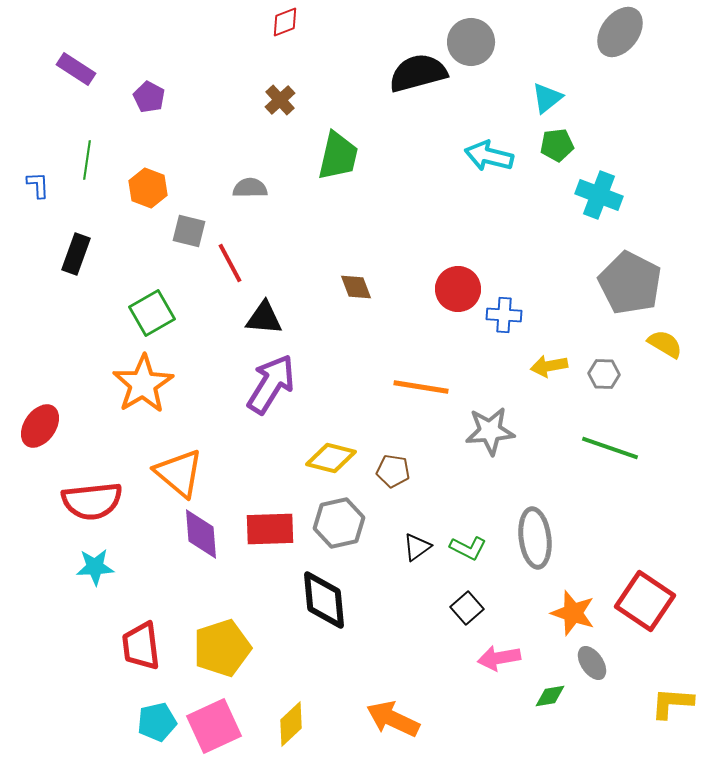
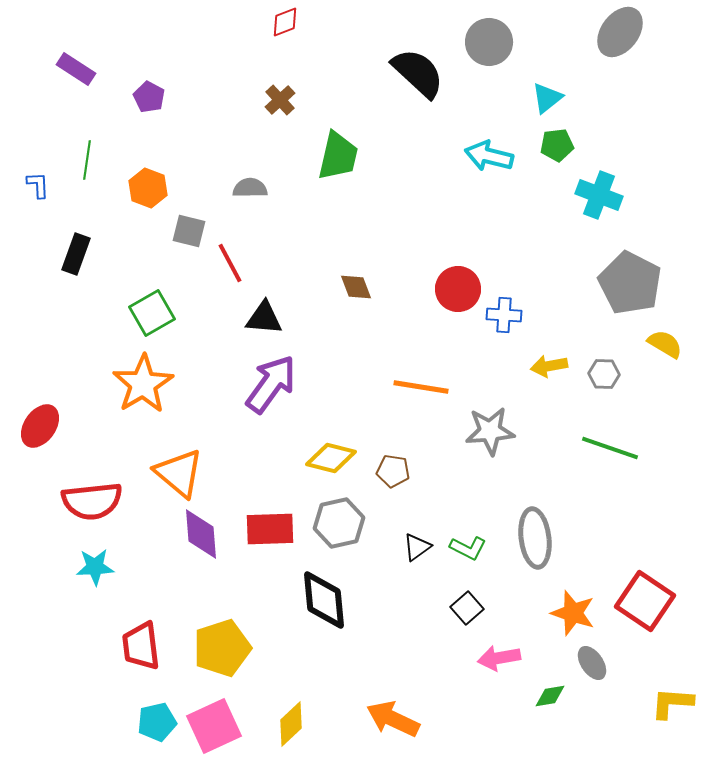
gray circle at (471, 42): moved 18 px right
black semicircle at (418, 73): rotated 58 degrees clockwise
purple arrow at (271, 384): rotated 4 degrees clockwise
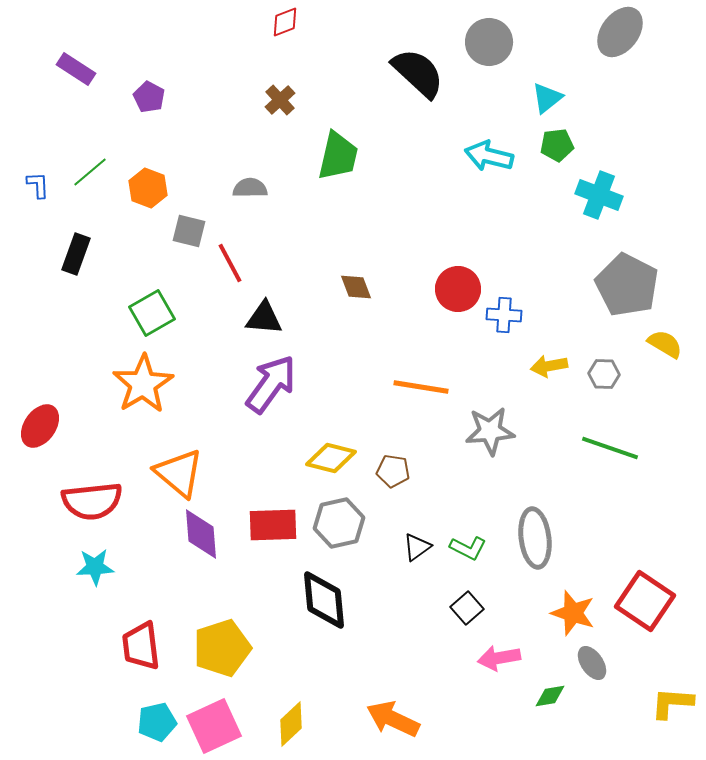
green line at (87, 160): moved 3 px right, 12 px down; rotated 42 degrees clockwise
gray pentagon at (630, 283): moved 3 px left, 2 px down
red rectangle at (270, 529): moved 3 px right, 4 px up
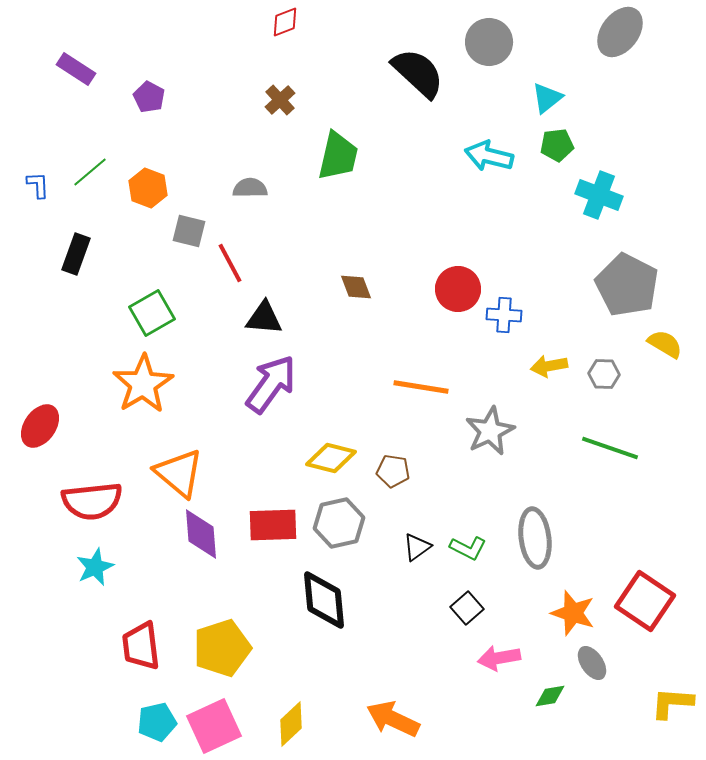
gray star at (490, 431): rotated 21 degrees counterclockwise
cyan star at (95, 567): rotated 21 degrees counterclockwise
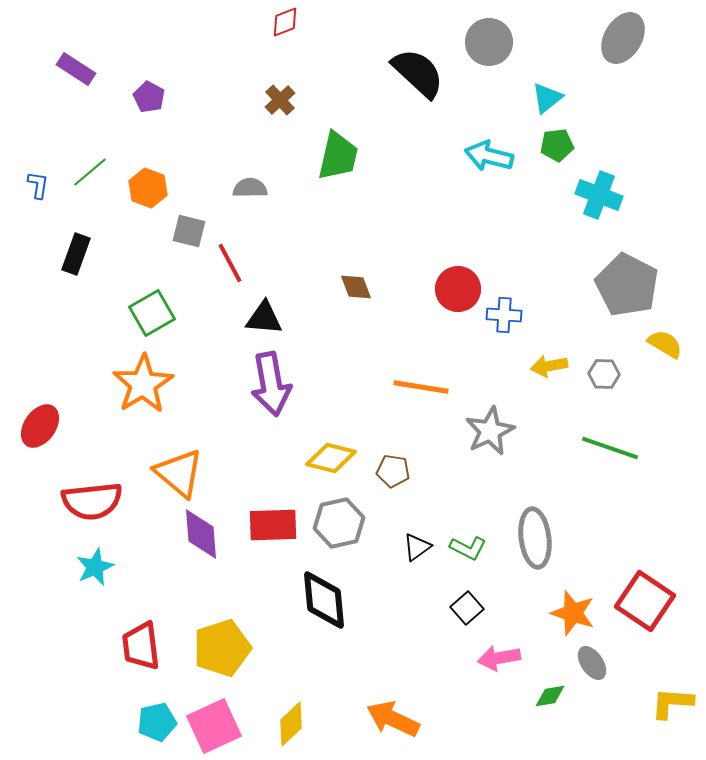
gray ellipse at (620, 32): moved 3 px right, 6 px down; rotated 6 degrees counterclockwise
blue L-shape at (38, 185): rotated 12 degrees clockwise
purple arrow at (271, 384): rotated 134 degrees clockwise
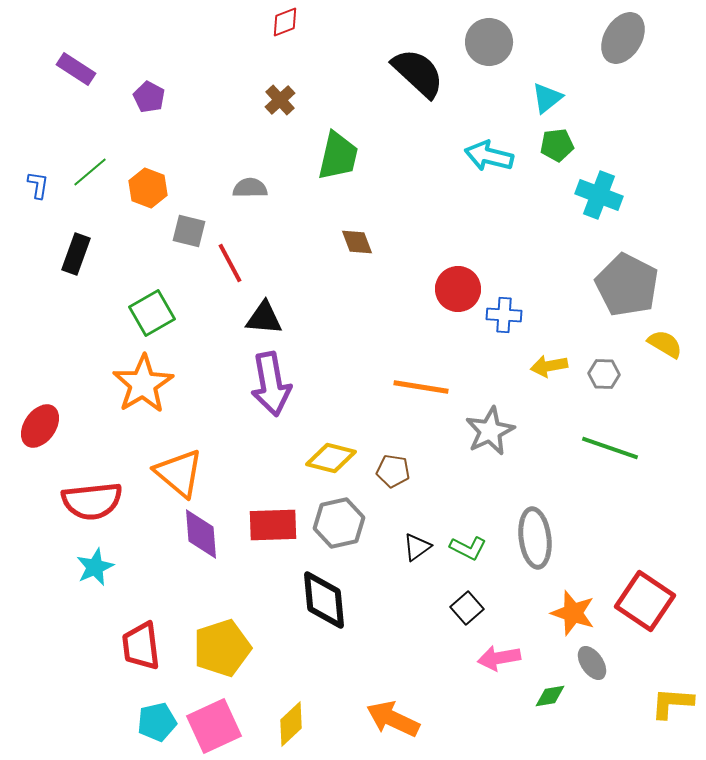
brown diamond at (356, 287): moved 1 px right, 45 px up
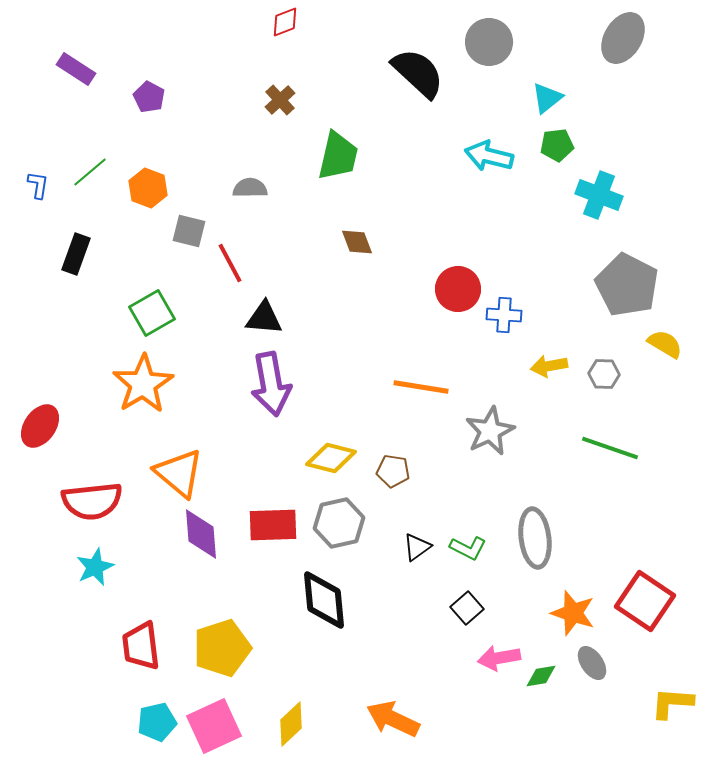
green diamond at (550, 696): moved 9 px left, 20 px up
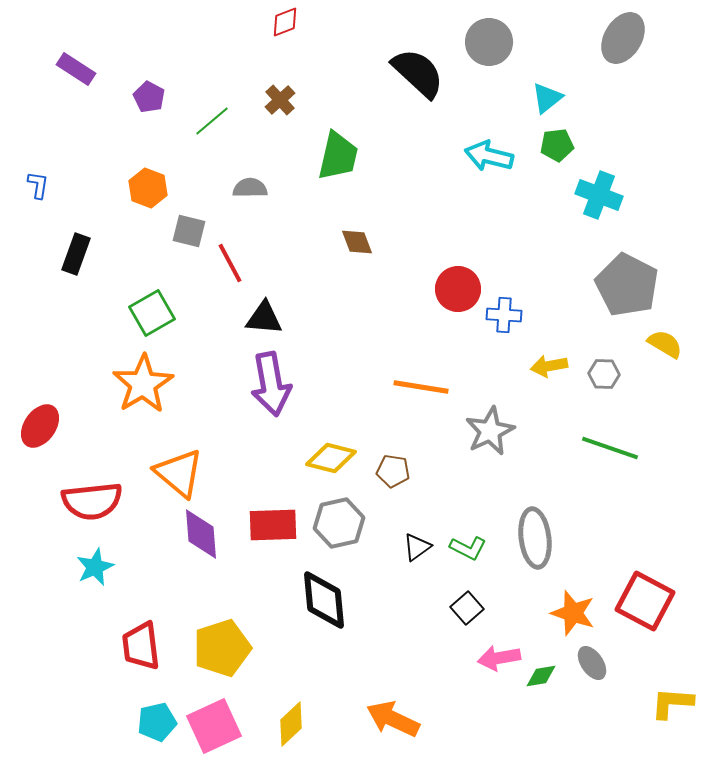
green line at (90, 172): moved 122 px right, 51 px up
red square at (645, 601): rotated 6 degrees counterclockwise
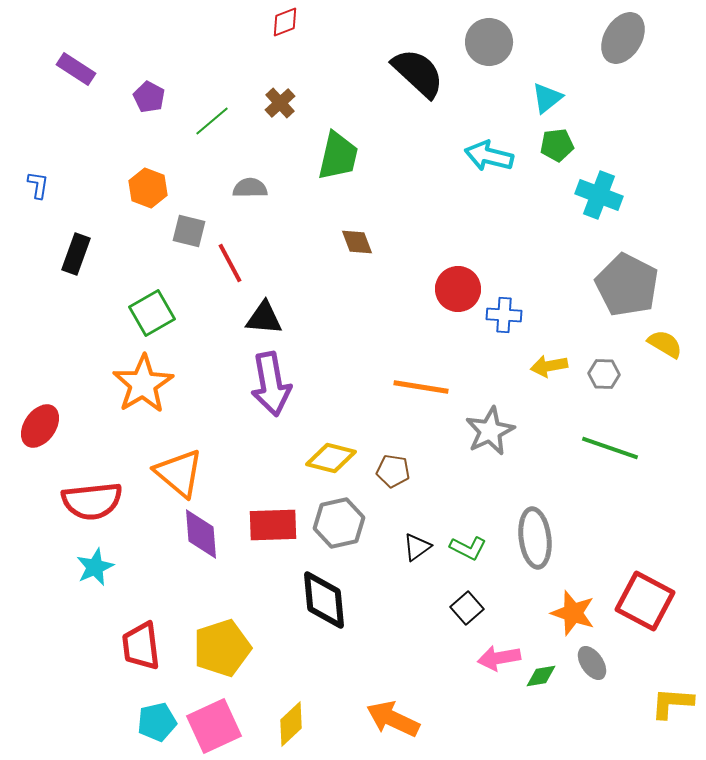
brown cross at (280, 100): moved 3 px down
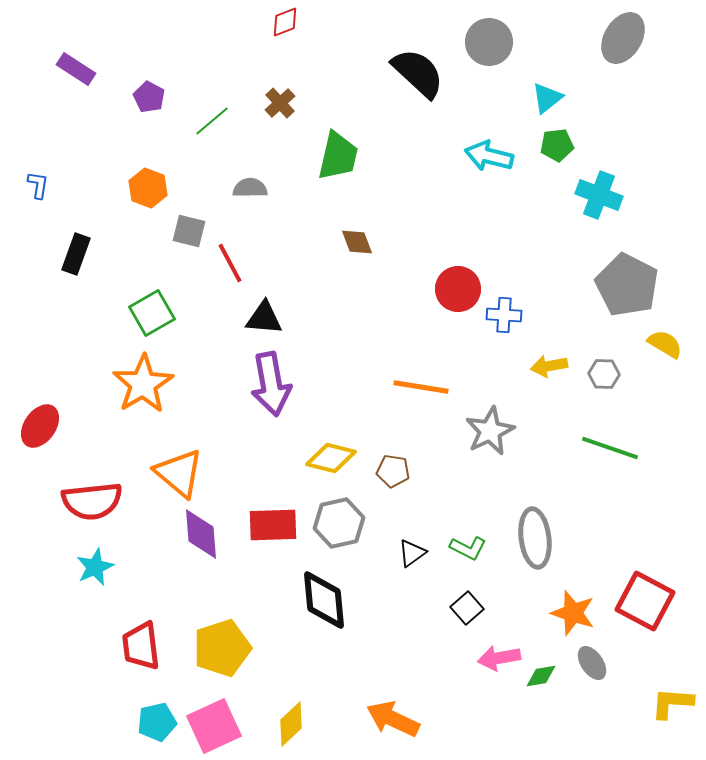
black triangle at (417, 547): moved 5 px left, 6 px down
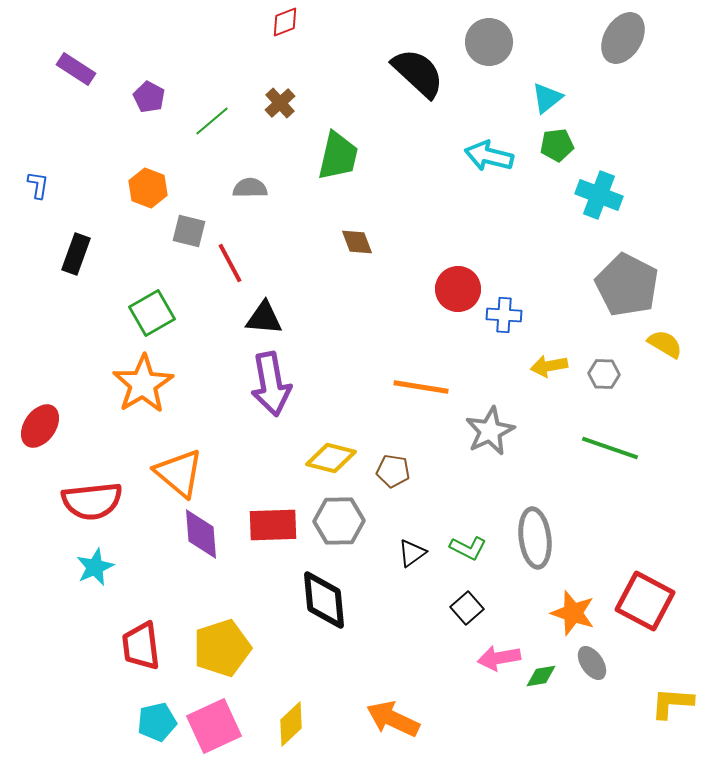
gray hexagon at (339, 523): moved 2 px up; rotated 12 degrees clockwise
